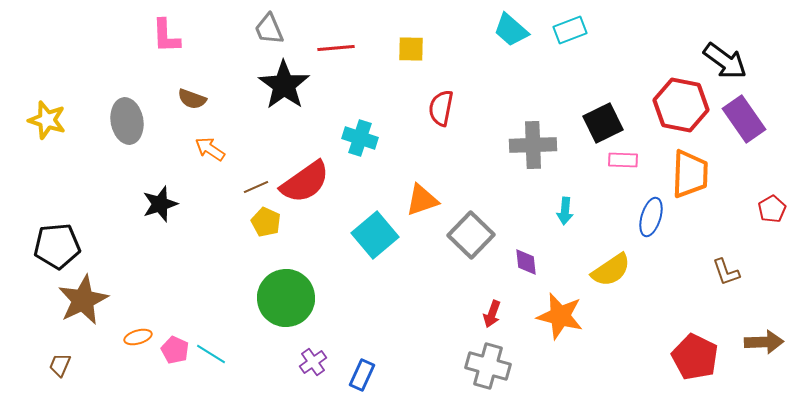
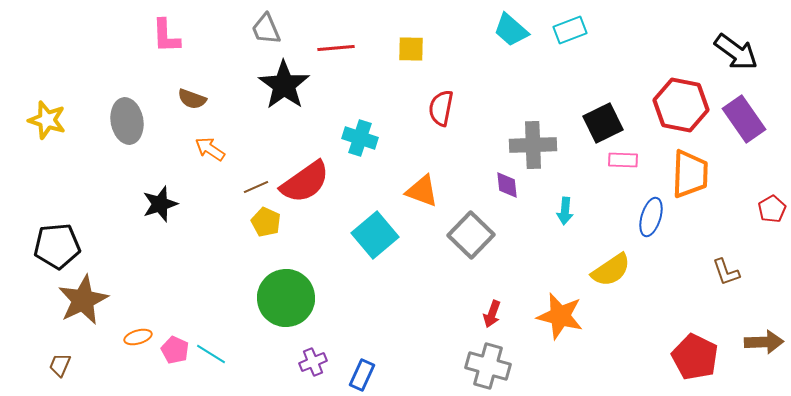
gray trapezoid at (269, 29): moved 3 px left
black arrow at (725, 61): moved 11 px right, 9 px up
orange triangle at (422, 200): moved 9 px up; rotated 39 degrees clockwise
purple diamond at (526, 262): moved 19 px left, 77 px up
purple cross at (313, 362): rotated 12 degrees clockwise
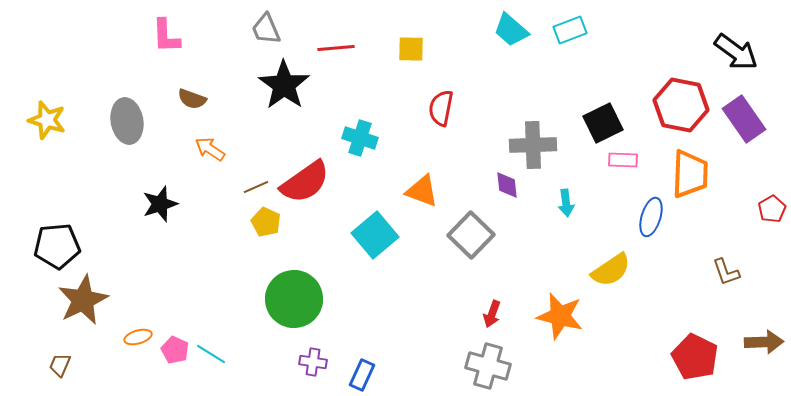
cyan arrow at (565, 211): moved 1 px right, 8 px up; rotated 12 degrees counterclockwise
green circle at (286, 298): moved 8 px right, 1 px down
purple cross at (313, 362): rotated 32 degrees clockwise
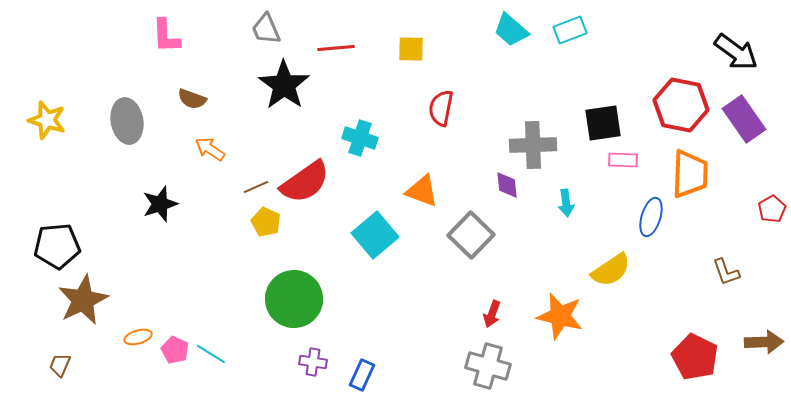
black square at (603, 123): rotated 18 degrees clockwise
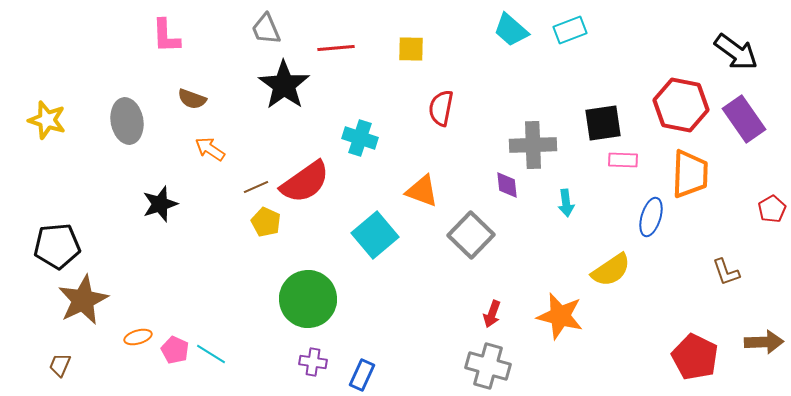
green circle at (294, 299): moved 14 px right
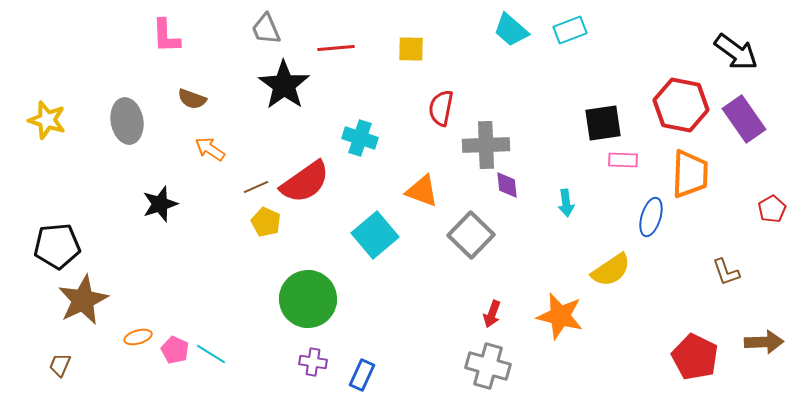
gray cross at (533, 145): moved 47 px left
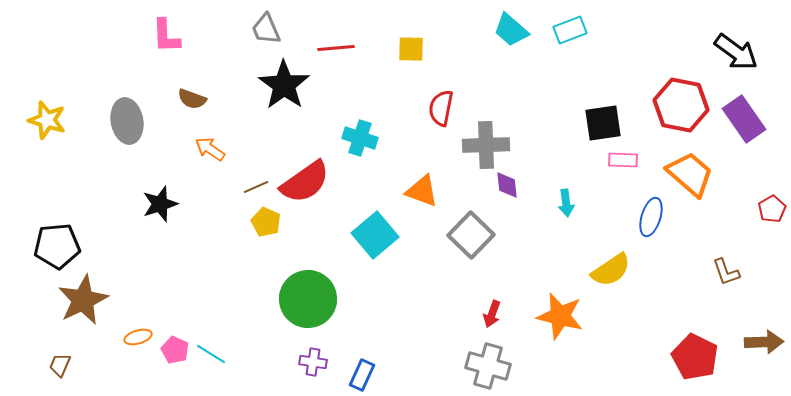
orange trapezoid at (690, 174): rotated 51 degrees counterclockwise
